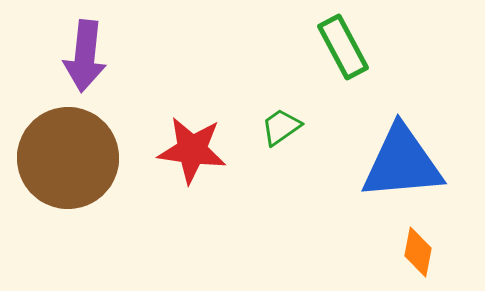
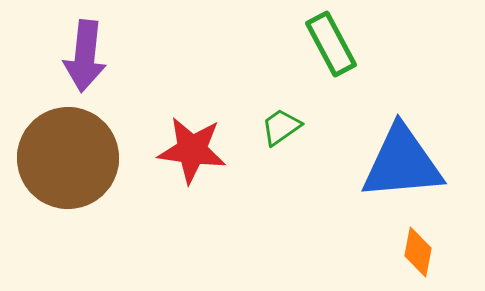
green rectangle: moved 12 px left, 3 px up
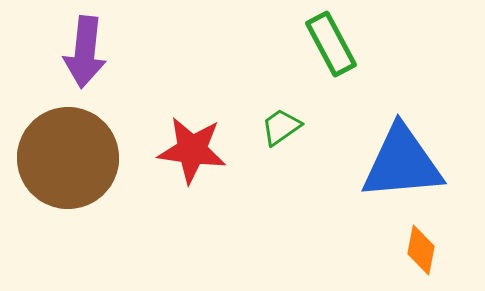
purple arrow: moved 4 px up
orange diamond: moved 3 px right, 2 px up
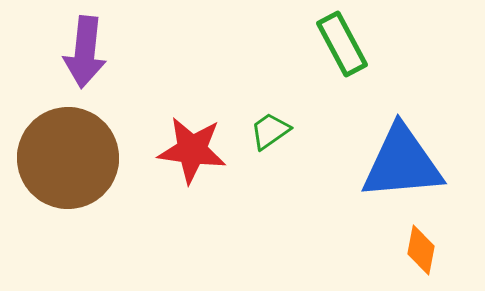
green rectangle: moved 11 px right
green trapezoid: moved 11 px left, 4 px down
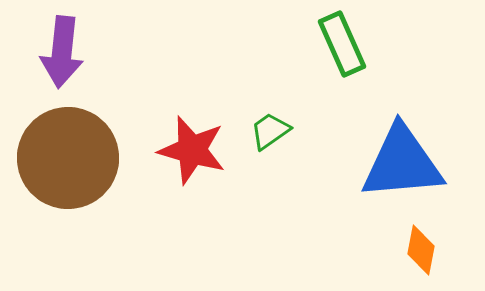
green rectangle: rotated 4 degrees clockwise
purple arrow: moved 23 px left
red star: rotated 8 degrees clockwise
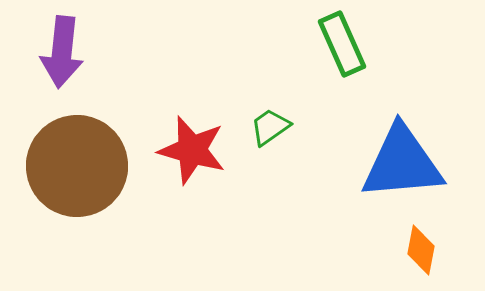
green trapezoid: moved 4 px up
brown circle: moved 9 px right, 8 px down
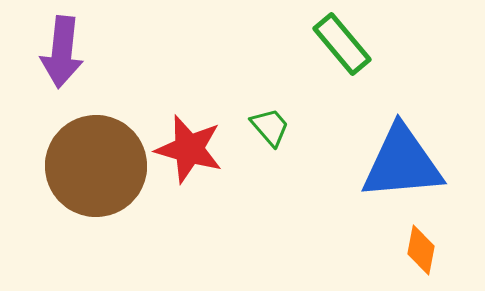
green rectangle: rotated 16 degrees counterclockwise
green trapezoid: rotated 84 degrees clockwise
red star: moved 3 px left, 1 px up
brown circle: moved 19 px right
